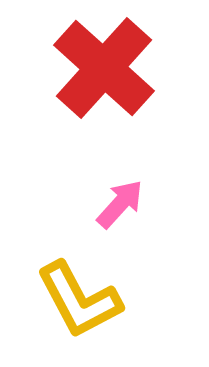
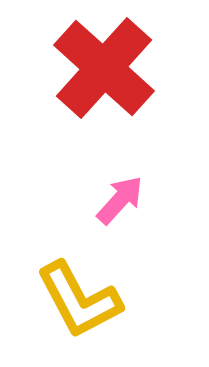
pink arrow: moved 4 px up
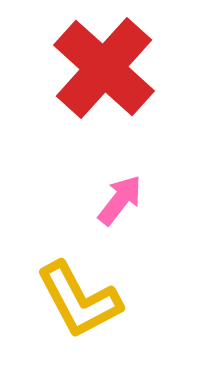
pink arrow: rotated 4 degrees counterclockwise
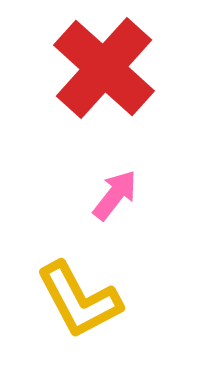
pink arrow: moved 5 px left, 5 px up
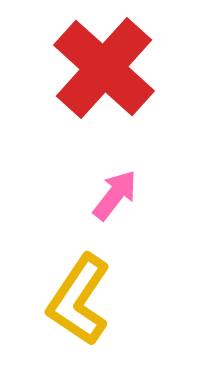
yellow L-shape: rotated 62 degrees clockwise
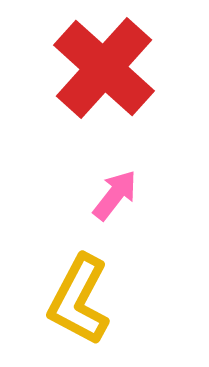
yellow L-shape: rotated 6 degrees counterclockwise
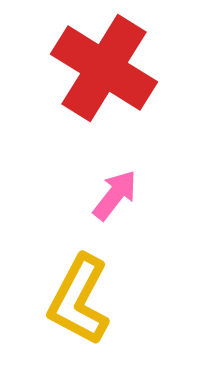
red cross: rotated 10 degrees counterclockwise
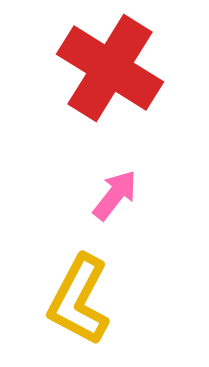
red cross: moved 6 px right
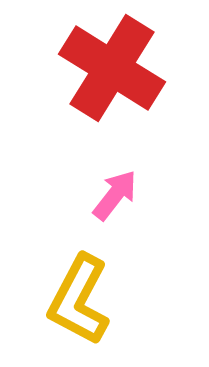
red cross: moved 2 px right
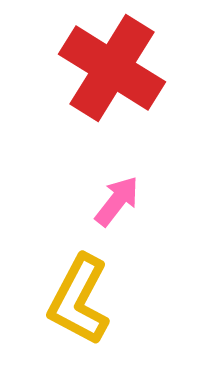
pink arrow: moved 2 px right, 6 px down
